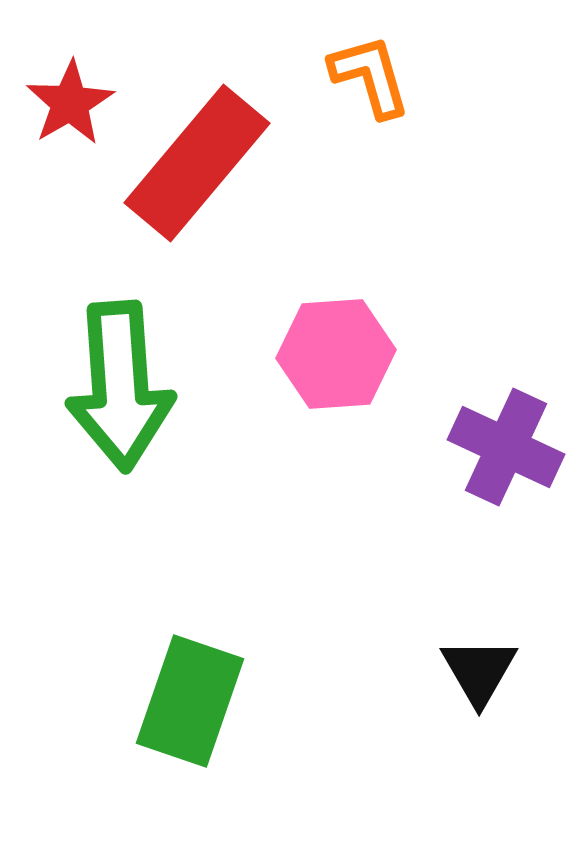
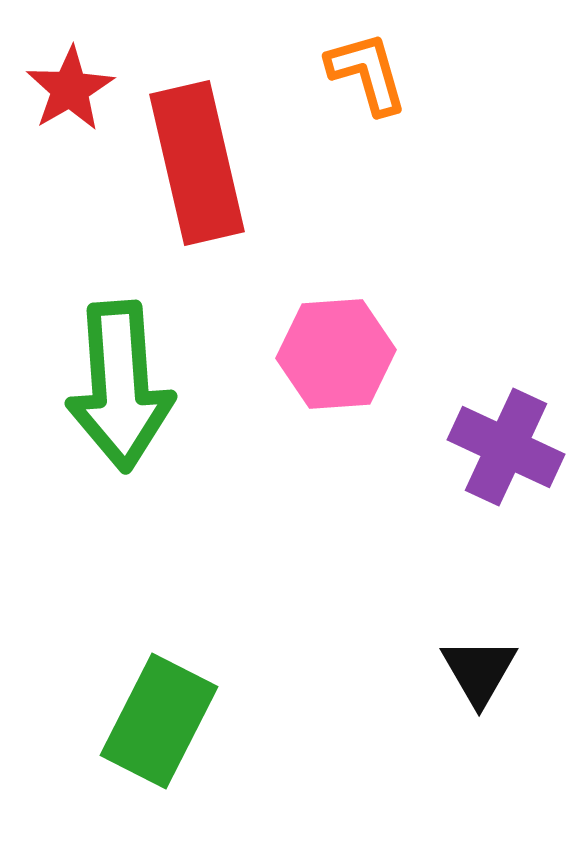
orange L-shape: moved 3 px left, 3 px up
red star: moved 14 px up
red rectangle: rotated 53 degrees counterclockwise
green rectangle: moved 31 px left, 20 px down; rotated 8 degrees clockwise
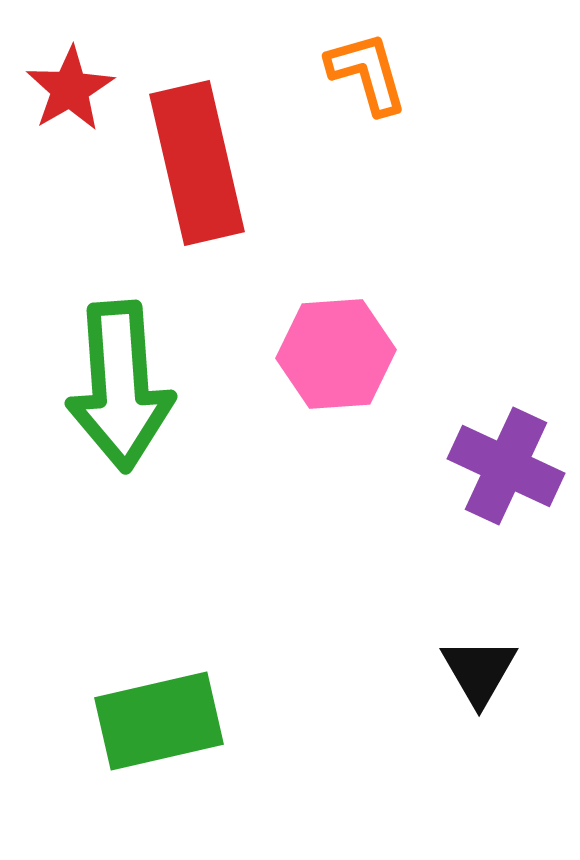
purple cross: moved 19 px down
green rectangle: rotated 50 degrees clockwise
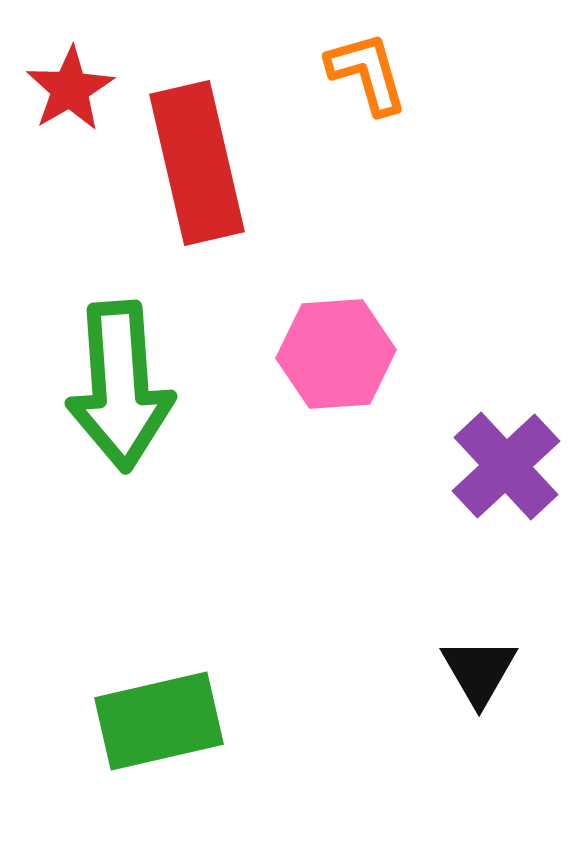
purple cross: rotated 22 degrees clockwise
